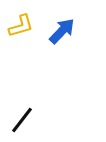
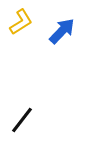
yellow L-shape: moved 4 px up; rotated 16 degrees counterclockwise
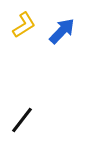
yellow L-shape: moved 3 px right, 3 px down
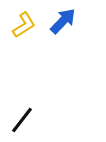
blue arrow: moved 1 px right, 10 px up
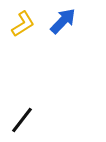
yellow L-shape: moved 1 px left, 1 px up
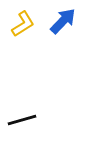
black line: rotated 36 degrees clockwise
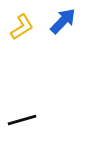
yellow L-shape: moved 1 px left, 3 px down
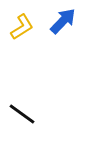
black line: moved 6 px up; rotated 52 degrees clockwise
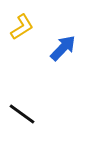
blue arrow: moved 27 px down
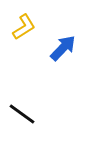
yellow L-shape: moved 2 px right
